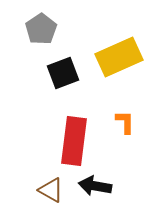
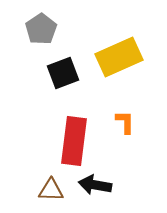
black arrow: moved 1 px up
brown triangle: rotated 28 degrees counterclockwise
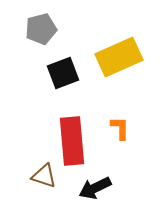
gray pentagon: rotated 20 degrees clockwise
orange L-shape: moved 5 px left, 6 px down
red rectangle: moved 2 px left; rotated 12 degrees counterclockwise
black arrow: moved 3 px down; rotated 36 degrees counterclockwise
brown triangle: moved 7 px left, 14 px up; rotated 16 degrees clockwise
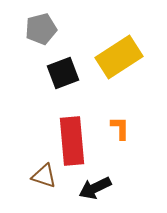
yellow rectangle: rotated 9 degrees counterclockwise
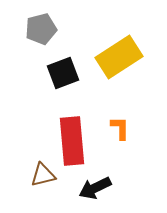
brown triangle: moved 1 px left, 1 px up; rotated 32 degrees counterclockwise
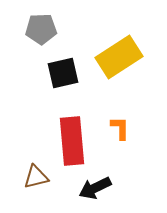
gray pentagon: rotated 12 degrees clockwise
black square: rotated 8 degrees clockwise
brown triangle: moved 7 px left, 2 px down
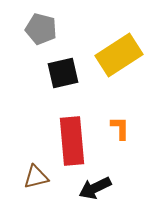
gray pentagon: rotated 16 degrees clockwise
yellow rectangle: moved 2 px up
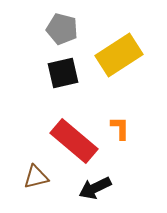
gray pentagon: moved 21 px right
red rectangle: moved 2 px right; rotated 45 degrees counterclockwise
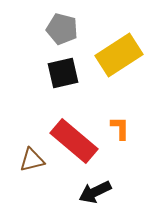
brown triangle: moved 4 px left, 17 px up
black arrow: moved 4 px down
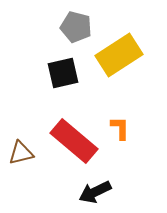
gray pentagon: moved 14 px right, 2 px up
brown triangle: moved 11 px left, 7 px up
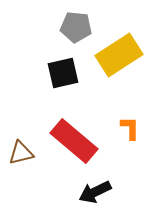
gray pentagon: rotated 8 degrees counterclockwise
orange L-shape: moved 10 px right
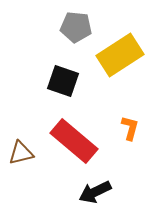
yellow rectangle: moved 1 px right
black square: moved 8 px down; rotated 32 degrees clockwise
orange L-shape: rotated 15 degrees clockwise
